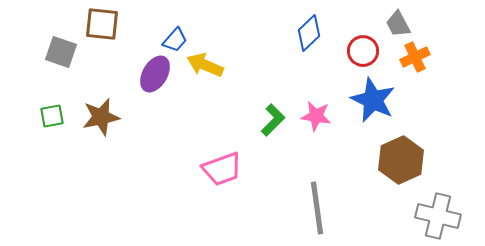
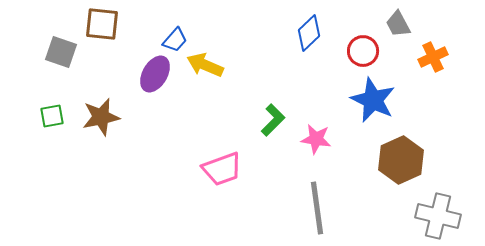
orange cross: moved 18 px right
pink star: moved 23 px down
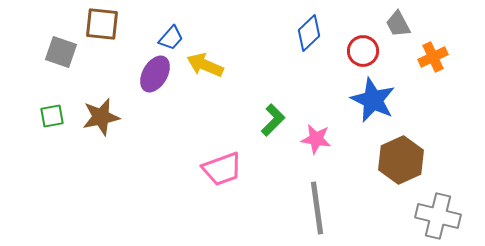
blue trapezoid: moved 4 px left, 2 px up
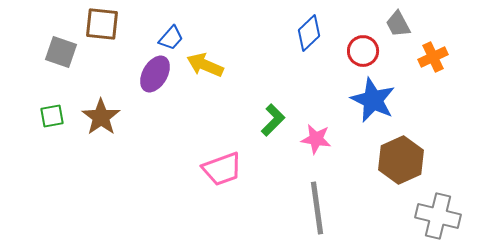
brown star: rotated 24 degrees counterclockwise
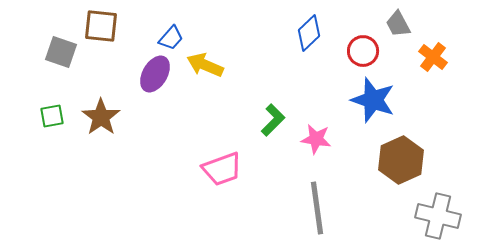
brown square: moved 1 px left, 2 px down
orange cross: rotated 28 degrees counterclockwise
blue star: rotated 6 degrees counterclockwise
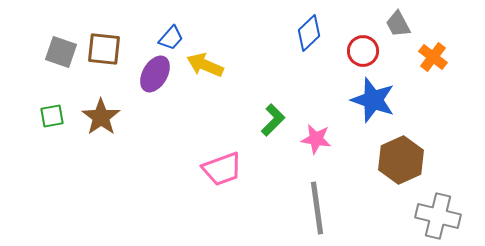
brown square: moved 3 px right, 23 px down
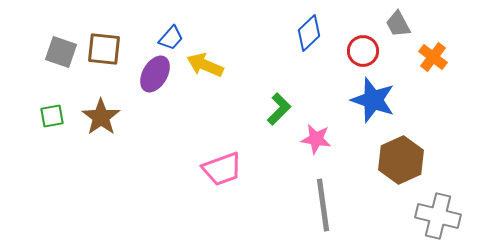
green L-shape: moved 6 px right, 11 px up
gray line: moved 6 px right, 3 px up
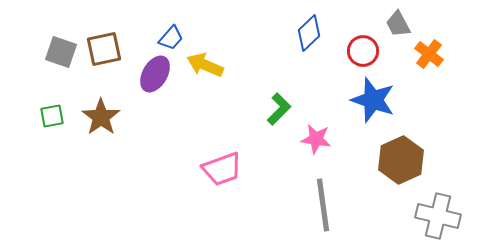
brown square: rotated 18 degrees counterclockwise
orange cross: moved 4 px left, 3 px up
